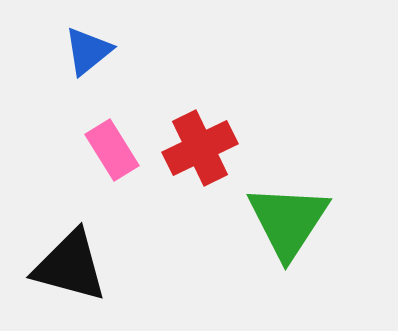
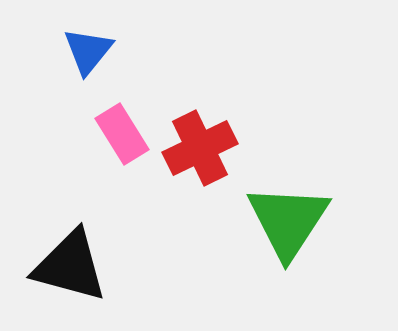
blue triangle: rotated 12 degrees counterclockwise
pink rectangle: moved 10 px right, 16 px up
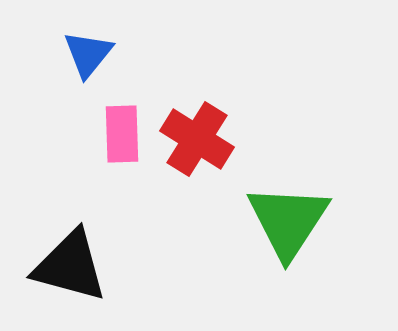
blue triangle: moved 3 px down
pink rectangle: rotated 30 degrees clockwise
red cross: moved 3 px left, 9 px up; rotated 32 degrees counterclockwise
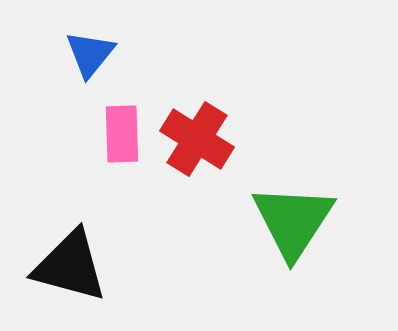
blue triangle: moved 2 px right
green triangle: moved 5 px right
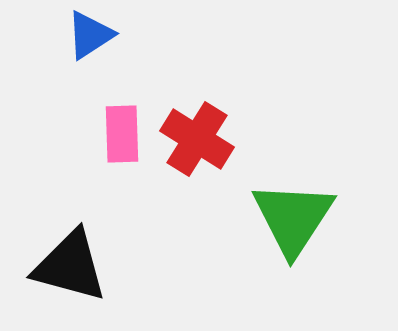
blue triangle: moved 19 px up; rotated 18 degrees clockwise
green triangle: moved 3 px up
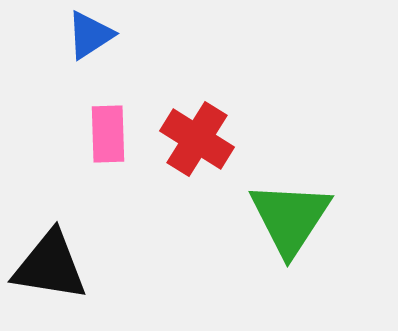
pink rectangle: moved 14 px left
green triangle: moved 3 px left
black triangle: moved 20 px left; rotated 6 degrees counterclockwise
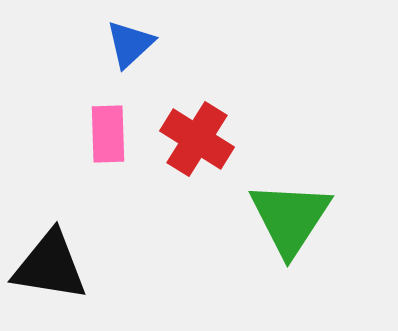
blue triangle: moved 40 px right, 9 px down; rotated 10 degrees counterclockwise
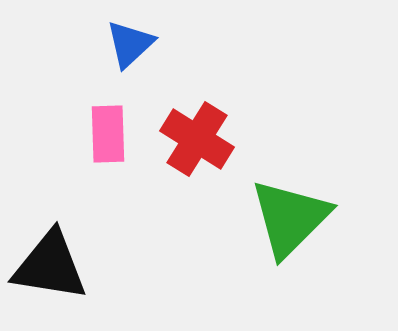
green triangle: rotated 12 degrees clockwise
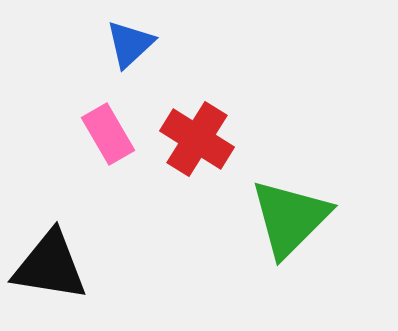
pink rectangle: rotated 28 degrees counterclockwise
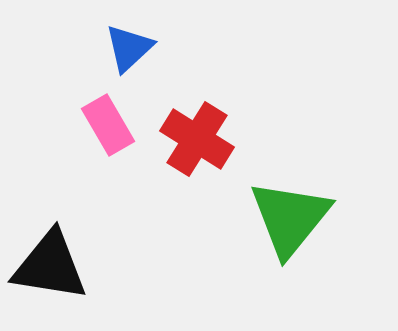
blue triangle: moved 1 px left, 4 px down
pink rectangle: moved 9 px up
green triangle: rotated 6 degrees counterclockwise
